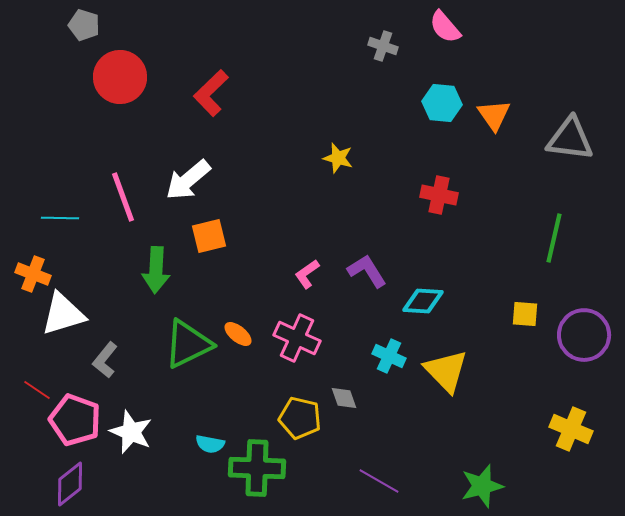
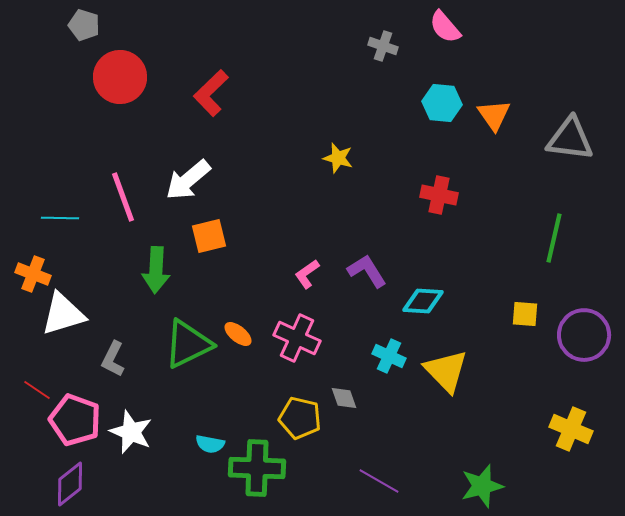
gray L-shape: moved 8 px right, 1 px up; rotated 12 degrees counterclockwise
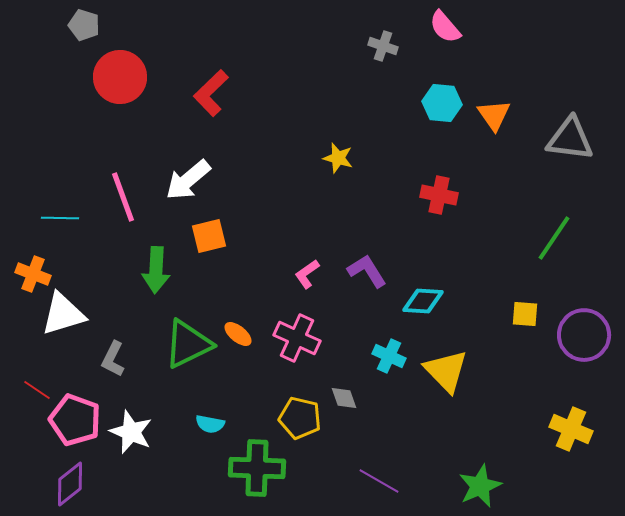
green line: rotated 21 degrees clockwise
cyan semicircle: moved 20 px up
green star: moved 2 px left; rotated 9 degrees counterclockwise
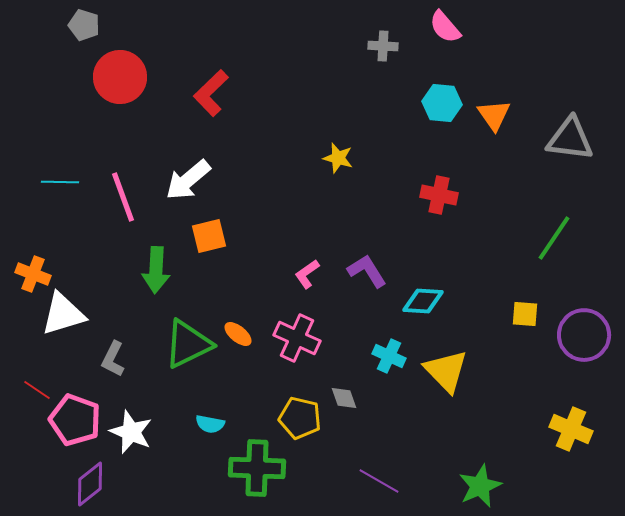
gray cross: rotated 16 degrees counterclockwise
cyan line: moved 36 px up
purple diamond: moved 20 px right
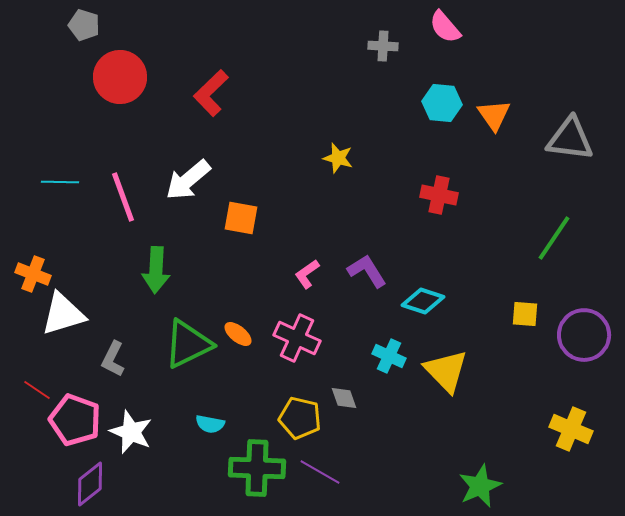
orange square: moved 32 px right, 18 px up; rotated 24 degrees clockwise
cyan diamond: rotated 15 degrees clockwise
purple line: moved 59 px left, 9 px up
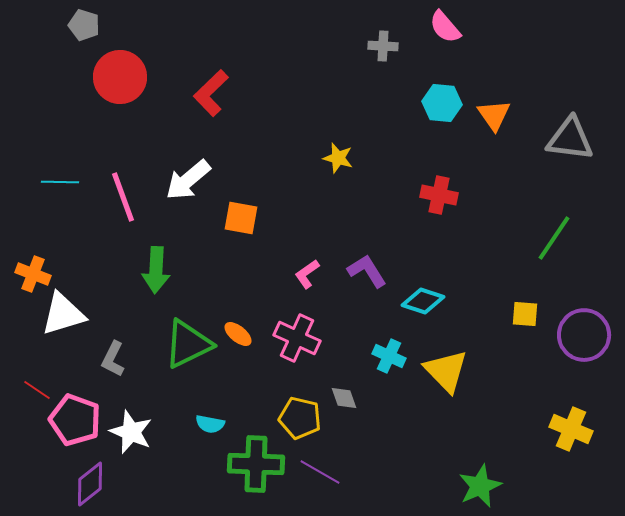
green cross: moved 1 px left, 4 px up
